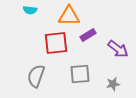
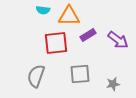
cyan semicircle: moved 13 px right
purple arrow: moved 9 px up
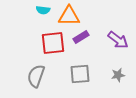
purple rectangle: moved 7 px left, 2 px down
red square: moved 3 px left
gray star: moved 5 px right, 9 px up
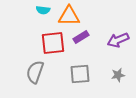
purple arrow: rotated 120 degrees clockwise
gray semicircle: moved 1 px left, 4 px up
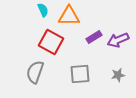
cyan semicircle: rotated 120 degrees counterclockwise
purple rectangle: moved 13 px right
red square: moved 2 px left, 1 px up; rotated 35 degrees clockwise
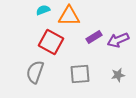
cyan semicircle: rotated 88 degrees counterclockwise
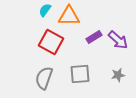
cyan semicircle: moved 2 px right; rotated 32 degrees counterclockwise
purple arrow: rotated 115 degrees counterclockwise
gray semicircle: moved 9 px right, 6 px down
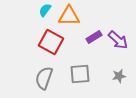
gray star: moved 1 px right, 1 px down
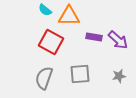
cyan semicircle: rotated 88 degrees counterclockwise
purple rectangle: rotated 42 degrees clockwise
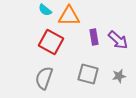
purple rectangle: rotated 70 degrees clockwise
gray square: moved 8 px right; rotated 20 degrees clockwise
